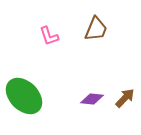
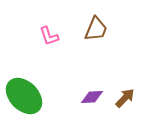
purple diamond: moved 2 px up; rotated 10 degrees counterclockwise
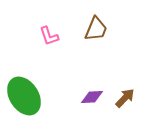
green ellipse: rotated 12 degrees clockwise
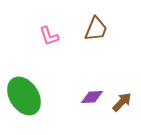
brown arrow: moved 3 px left, 4 px down
